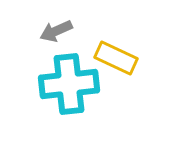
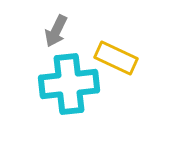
gray arrow: rotated 40 degrees counterclockwise
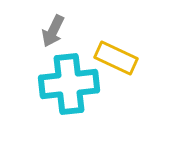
gray arrow: moved 3 px left
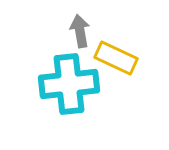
gray arrow: moved 27 px right; rotated 144 degrees clockwise
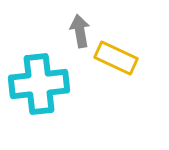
cyan cross: moved 30 px left
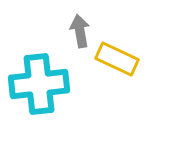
yellow rectangle: moved 1 px right, 1 px down
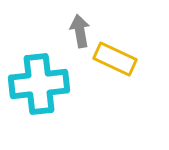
yellow rectangle: moved 2 px left
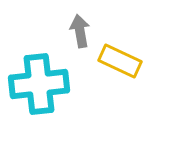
yellow rectangle: moved 5 px right, 2 px down
